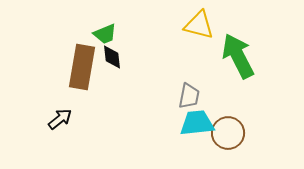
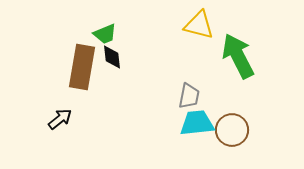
brown circle: moved 4 px right, 3 px up
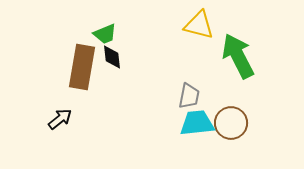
brown circle: moved 1 px left, 7 px up
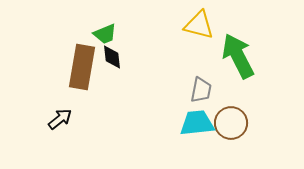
gray trapezoid: moved 12 px right, 6 px up
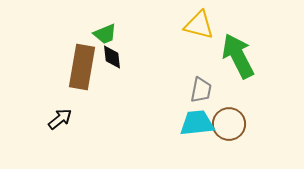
brown circle: moved 2 px left, 1 px down
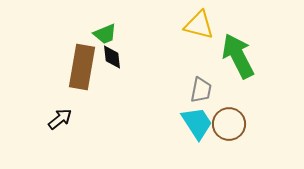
cyan trapezoid: rotated 63 degrees clockwise
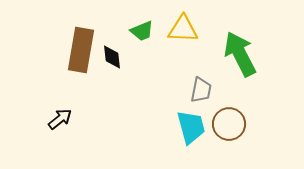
yellow triangle: moved 16 px left, 4 px down; rotated 12 degrees counterclockwise
green trapezoid: moved 37 px right, 3 px up
green arrow: moved 2 px right, 2 px up
brown rectangle: moved 1 px left, 17 px up
cyan trapezoid: moved 6 px left, 4 px down; rotated 18 degrees clockwise
